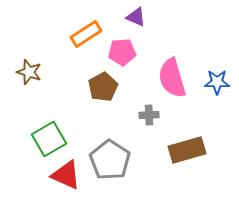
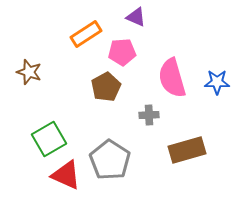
brown pentagon: moved 3 px right
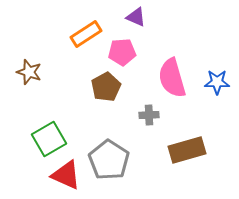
gray pentagon: moved 1 px left
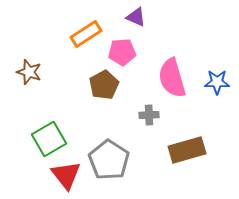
brown pentagon: moved 2 px left, 2 px up
red triangle: rotated 28 degrees clockwise
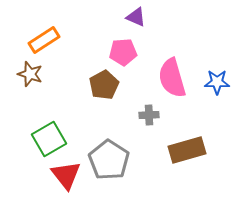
orange rectangle: moved 42 px left, 6 px down
pink pentagon: moved 1 px right
brown star: moved 1 px right, 2 px down
